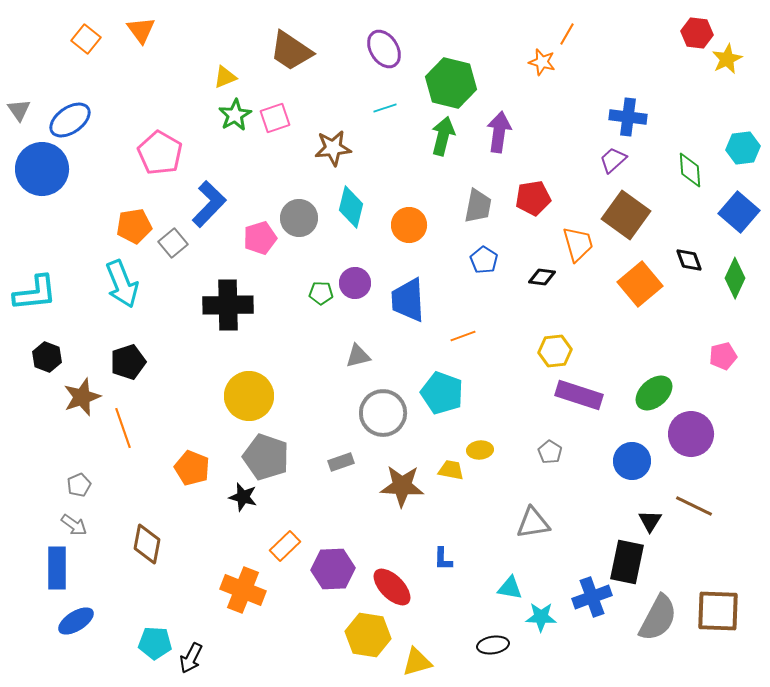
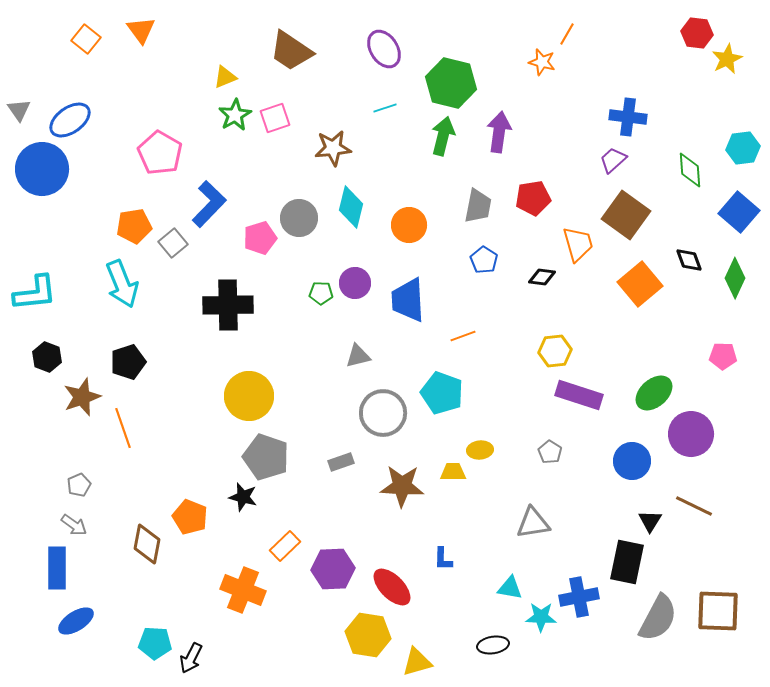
pink pentagon at (723, 356): rotated 16 degrees clockwise
orange pentagon at (192, 468): moved 2 px left, 49 px down
yellow trapezoid at (451, 470): moved 2 px right, 2 px down; rotated 12 degrees counterclockwise
blue cross at (592, 597): moved 13 px left; rotated 9 degrees clockwise
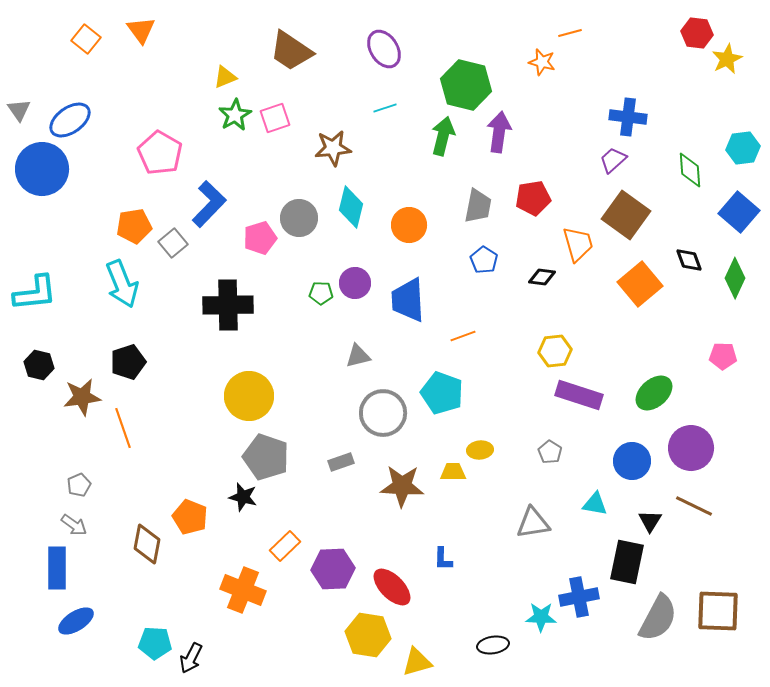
orange line at (567, 34): moved 3 px right, 1 px up; rotated 45 degrees clockwise
green hexagon at (451, 83): moved 15 px right, 2 px down
black hexagon at (47, 357): moved 8 px left, 8 px down; rotated 8 degrees counterclockwise
brown star at (82, 397): rotated 12 degrees clockwise
purple circle at (691, 434): moved 14 px down
cyan triangle at (510, 588): moved 85 px right, 84 px up
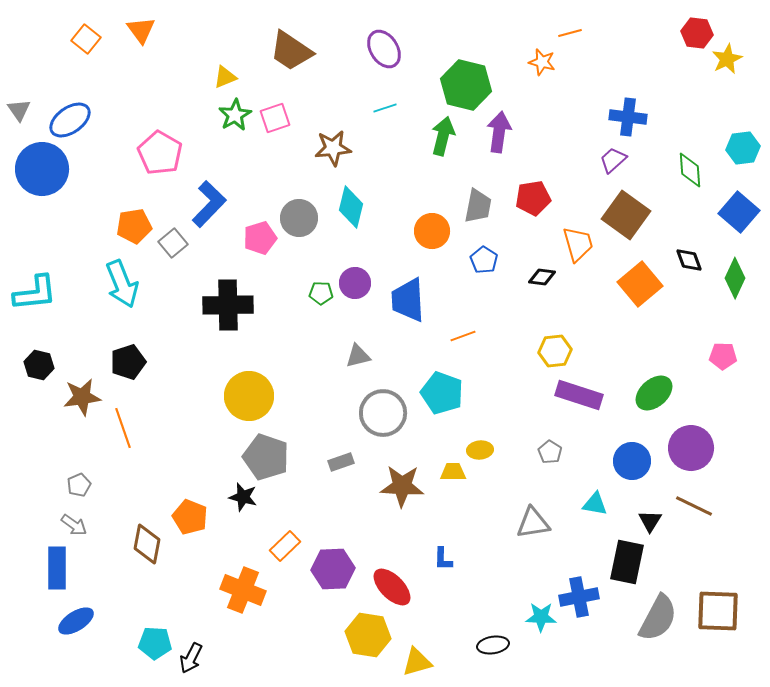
orange circle at (409, 225): moved 23 px right, 6 px down
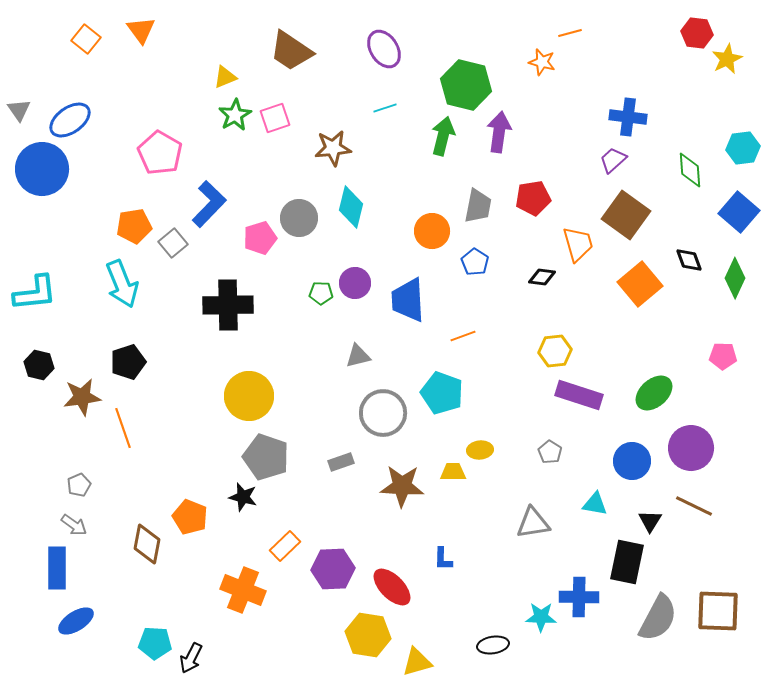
blue pentagon at (484, 260): moved 9 px left, 2 px down
blue cross at (579, 597): rotated 12 degrees clockwise
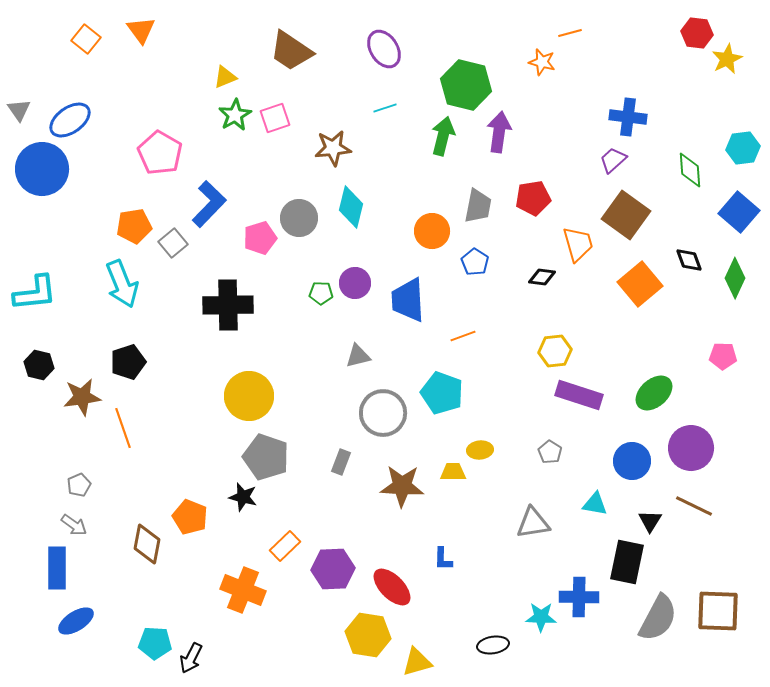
gray rectangle at (341, 462): rotated 50 degrees counterclockwise
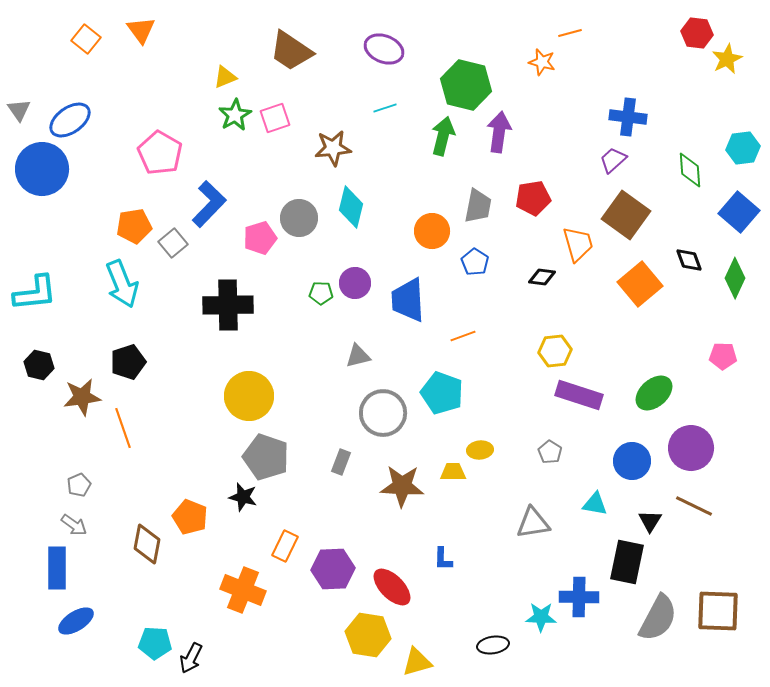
purple ellipse at (384, 49): rotated 36 degrees counterclockwise
orange rectangle at (285, 546): rotated 20 degrees counterclockwise
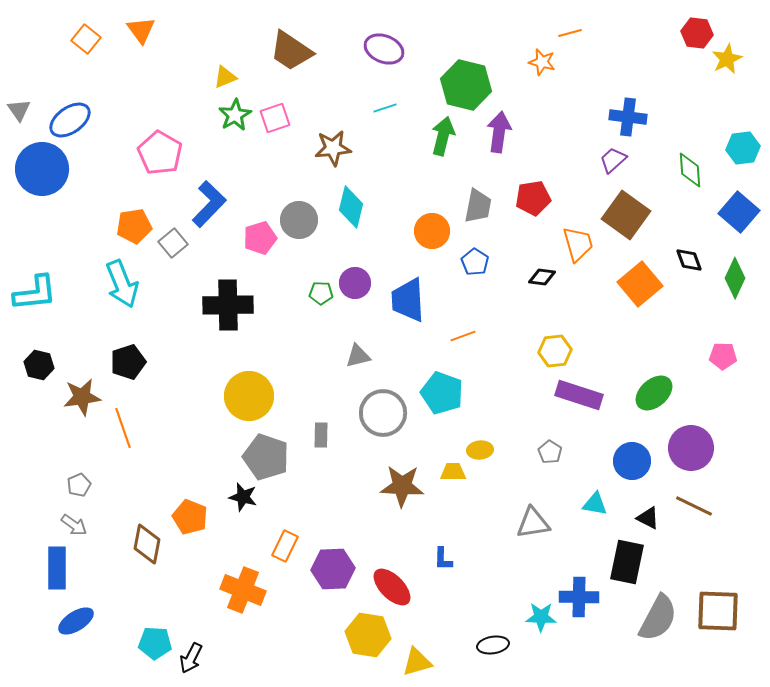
gray circle at (299, 218): moved 2 px down
gray rectangle at (341, 462): moved 20 px left, 27 px up; rotated 20 degrees counterclockwise
black triangle at (650, 521): moved 2 px left, 3 px up; rotated 35 degrees counterclockwise
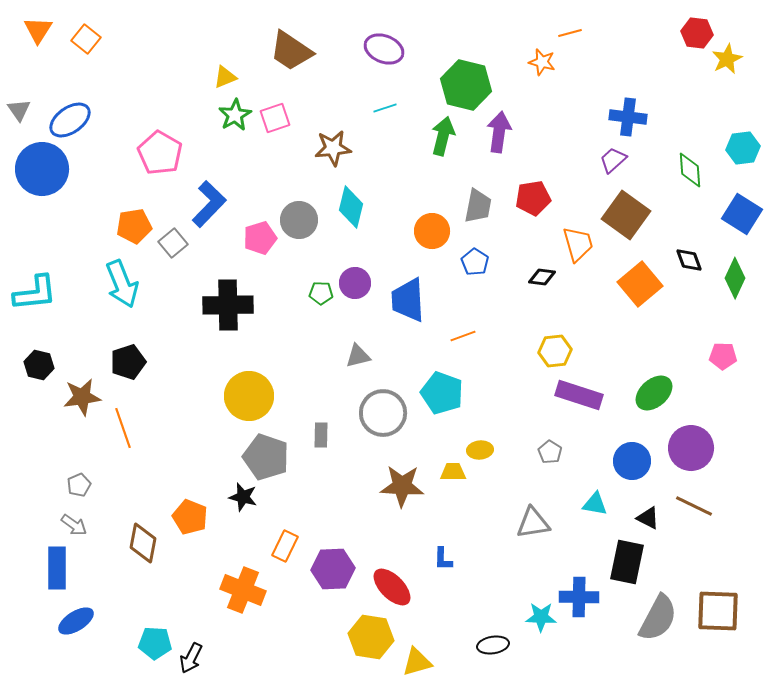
orange triangle at (141, 30): moved 103 px left; rotated 8 degrees clockwise
blue square at (739, 212): moved 3 px right, 2 px down; rotated 9 degrees counterclockwise
brown diamond at (147, 544): moved 4 px left, 1 px up
yellow hexagon at (368, 635): moved 3 px right, 2 px down
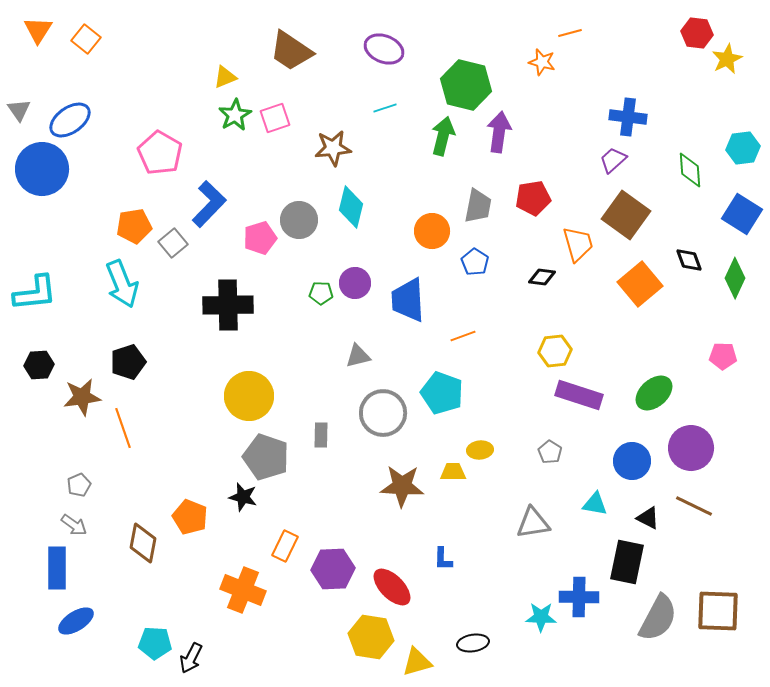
black hexagon at (39, 365): rotated 16 degrees counterclockwise
black ellipse at (493, 645): moved 20 px left, 2 px up
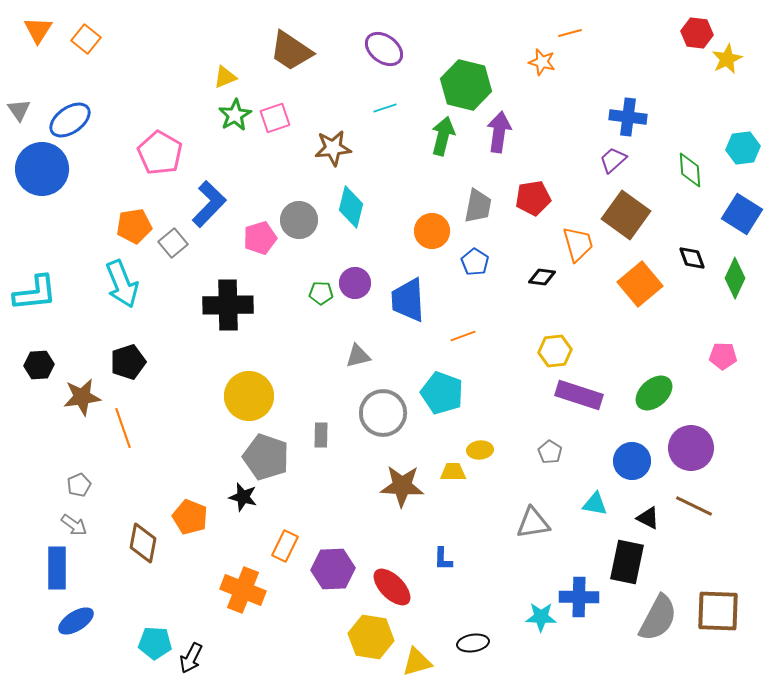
purple ellipse at (384, 49): rotated 15 degrees clockwise
black diamond at (689, 260): moved 3 px right, 2 px up
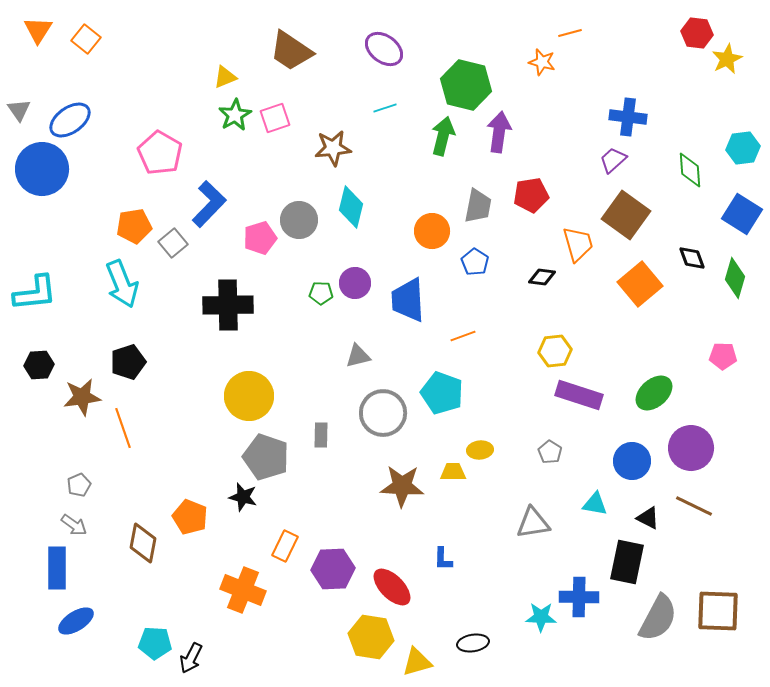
red pentagon at (533, 198): moved 2 px left, 3 px up
green diamond at (735, 278): rotated 9 degrees counterclockwise
